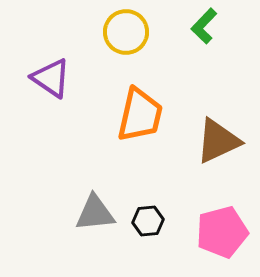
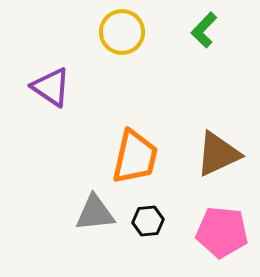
green L-shape: moved 4 px down
yellow circle: moved 4 px left
purple triangle: moved 9 px down
orange trapezoid: moved 5 px left, 42 px down
brown triangle: moved 13 px down
pink pentagon: rotated 21 degrees clockwise
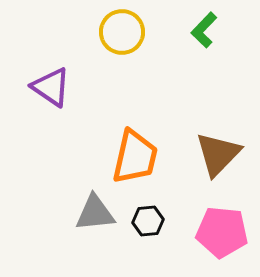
brown triangle: rotated 21 degrees counterclockwise
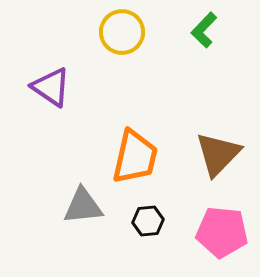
gray triangle: moved 12 px left, 7 px up
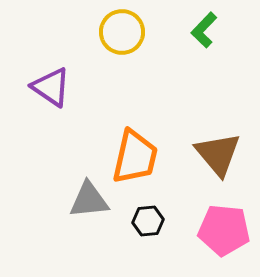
brown triangle: rotated 24 degrees counterclockwise
gray triangle: moved 6 px right, 6 px up
pink pentagon: moved 2 px right, 2 px up
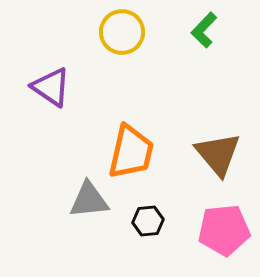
orange trapezoid: moved 4 px left, 5 px up
pink pentagon: rotated 12 degrees counterclockwise
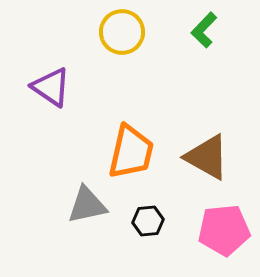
brown triangle: moved 11 px left, 3 px down; rotated 21 degrees counterclockwise
gray triangle: moved 2 px left, 5 px down; rotated 6 degrees counterclockwise
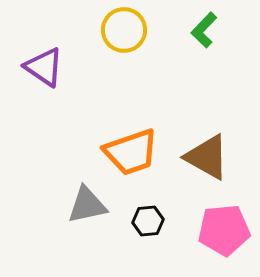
yellow circle: moved 2 px right, 2 px up
purple triangle: moved 7 px left, 20 px up
orange trapezoid: rotated 58 degrees clockwise
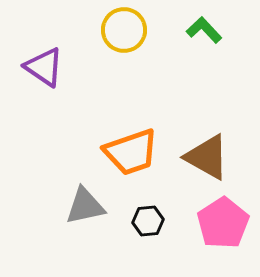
green L-shape: rotated 93 degrees clockwise
gray triangle: moved 2 px left, 1 px down
pink pentagon: moved 1 px left, 7 px up; rotated 27 degrees counterclockwise
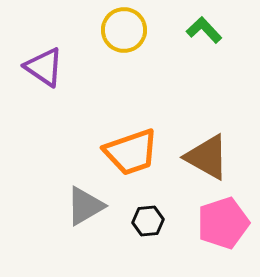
gray triangle: rotated 18 degrees counterclockwise
pink pentagon: rotated 15 degrees clockwise
